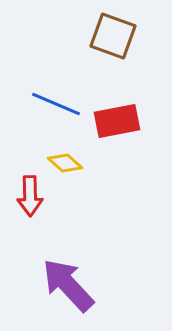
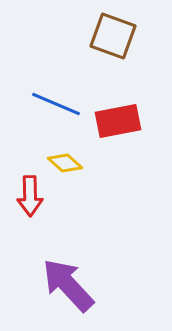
red rectangle: moved 1 px right
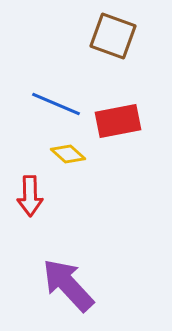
yellow diamond: moved 3 px right, 9 px up
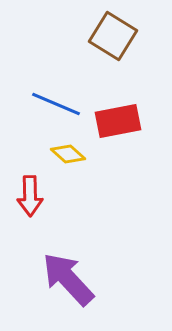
brown square: rotated 12 degrees clockwise
purple arrow: moved 6 px up
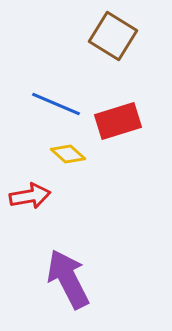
red rectangle: rotated 6 degrees counterclockwise
red arrow: rotated 99 degrees counterclockwise
purple arrow: rotated 16 degrees clockwise
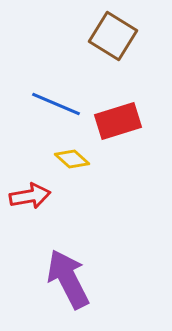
yellow diamond: moved 4 px right, 5 px down
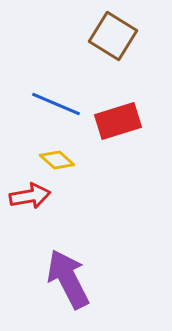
yellow diamond: moved 15 px left, 1 px down
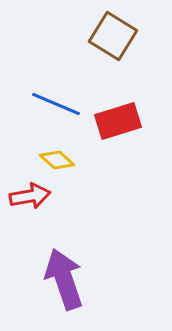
purple arrow: moved 4 px left; rotated 8 degrees clockwise
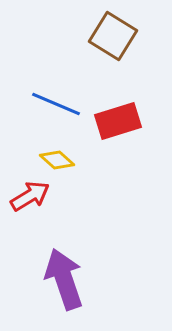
red arrow: rotated 21 degrees counterclockwise
